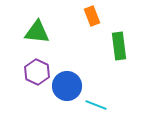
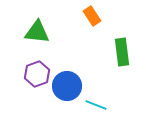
orange rectangle: rotated 12 degrees counterclockwise
green rectangle: moved 3 px right, 6 px down
purple hexagon: moved 2 px down; rotated 15 degrees clockwise
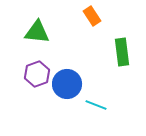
blue circle: moved 2 px up
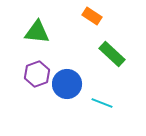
orange rectangle: rotated 24 degrees counterclockwise
green rectangle: moved 10 px left, 2 px down; rotated 40 degrees counterclockwise
cyan line: moved 6 px right, 2 px up
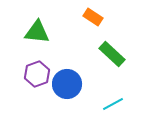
orange rectangle: moved 1 px right, 1 px down
cyan line: moved 11 px right, 1 px down; rotated 50 degrees counterclockwise
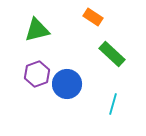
green triangle: moved 2 px up; rotated 20 degrees counterclockwise
cyan line: rotated 45 degrees counterclockwise
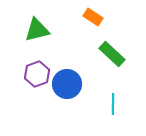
cyan line: rotated 15 degrees counterclockwise
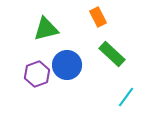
orange rectangle: moved 5 px right; rotated 30 degrees clockwise
green triangle: moved 9 px right, 1 px up
blue circle: moved 19 px up
cyan line: moved 13 px right, 7 px up; rotated 35 degrees clockwise
